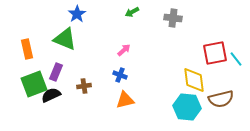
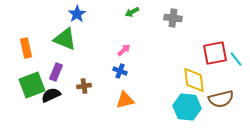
orange rectangle: moved 1 px left, 1 px up
blue cross: moved 4 px up
green square: moved 2 px left, 1 px down
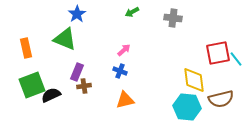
red square: moved 3 px right
purple rectangle: moved 21 px right
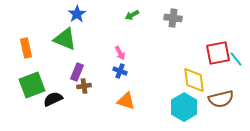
green arrow: moved 3 px down
pink arrow: moved 4 px left, 3 px down; rotated 104 degrees clockwise
black semicircle: moved 2 px right, 4 px down
orange triangle: moved 1 px right, 1 px down; rotated 30 degrees clockwise
cyan hexagon: moved 3 px left; rotated 24 degrees clockwise
